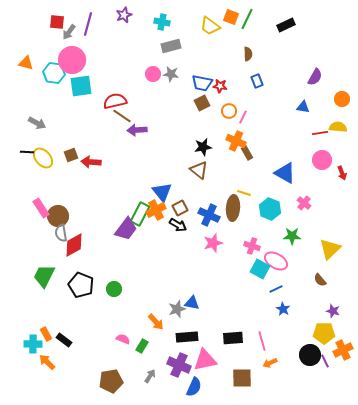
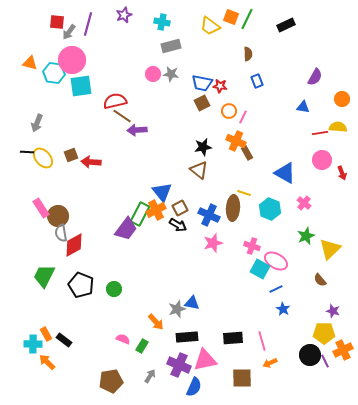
orange triangle at (26, 63): moved 4 px right
gray arrow at (37, 123): rotated 84 degrees clockwise
green star at (292, 236): moved 14 px right; rotated 24 degrees counterclockwise
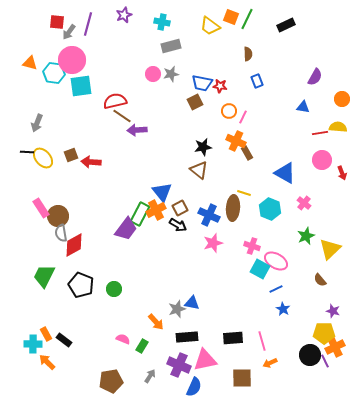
gray star at (171, 74): rotated 21 degrees counterclockwise
brown square at (202, 103): moved 7 px left, 1 px up
orange cross at (343, 350): moved 8 px left, 3 px up
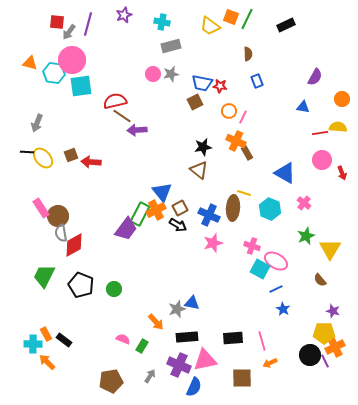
yellow triangle at (330, 249): rotated 15 degrees counterclockwise
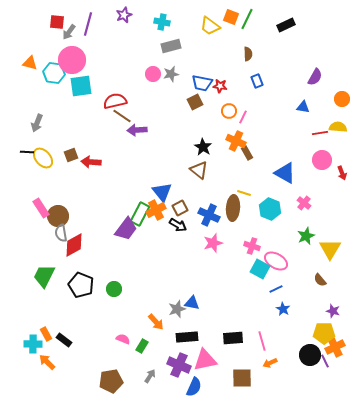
black star at (203, 147): rotated 30 degrees counterclockwise
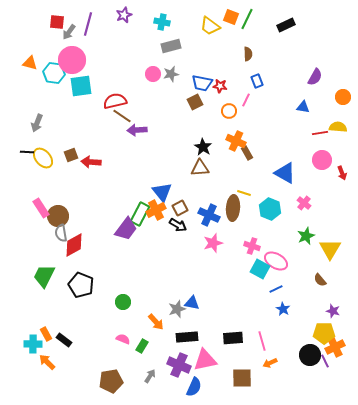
orange circle at (342, 99): moved 1 px right, 2 px up
pink line at (243, 117): moved 3 px right, 17 px up
brown triangle at (199, 170): moved 1 px right, 2 px up; rotated 42 degrees counterclockwise
green circle at (114, 289): moved 9 px right, 13 px down
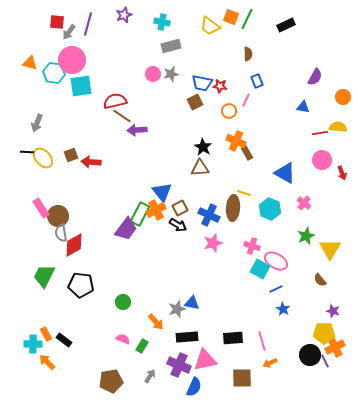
black pentagon at (81, 285): rotated 15 degrees counterclockwise
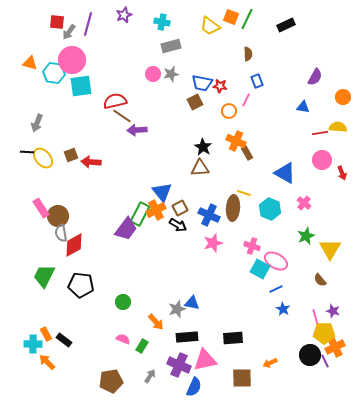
pink line at (262, 341): moved 54 px right, 22 px up
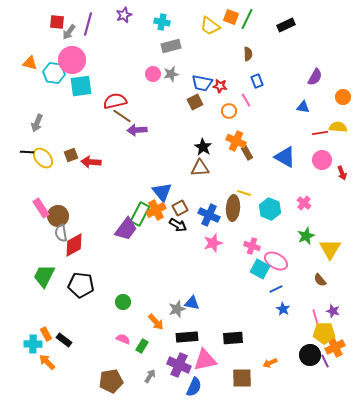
pink line at (246, 100): rotated 56 degrees counterclockwise
blue triangle at (285, 173): moved 16 px up
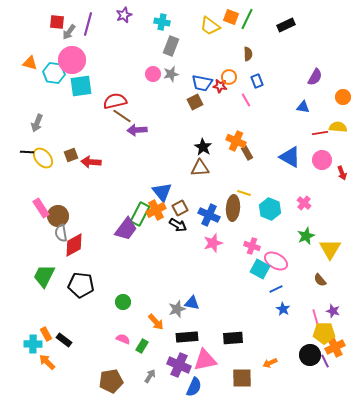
gray rectangle at (171, 46): rotated 54 degrees counterclockwise
orange circle at (229, 111): moved 34 px up
blue triangle at (285, 157): moved 5 px right
